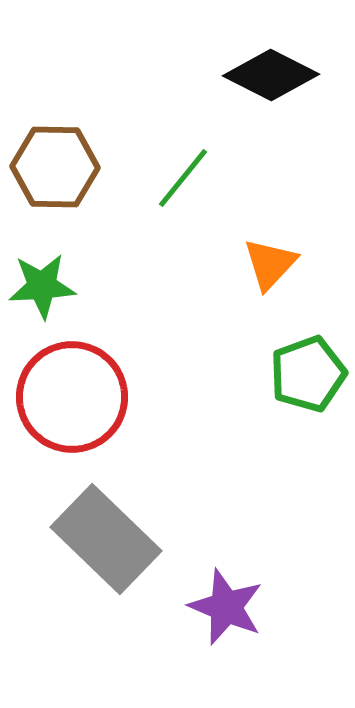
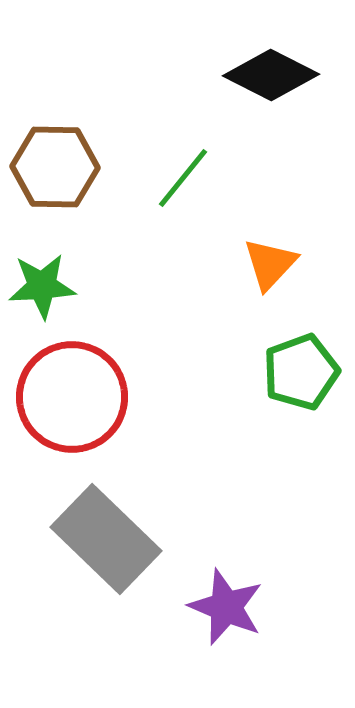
green pentagon: moved 7 px left, 2 px up
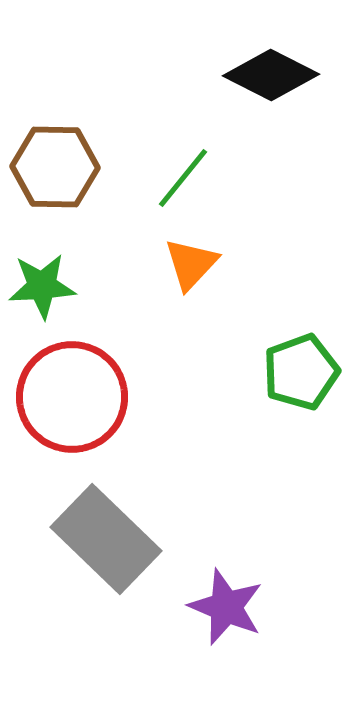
orange triangle: moved 79 px left
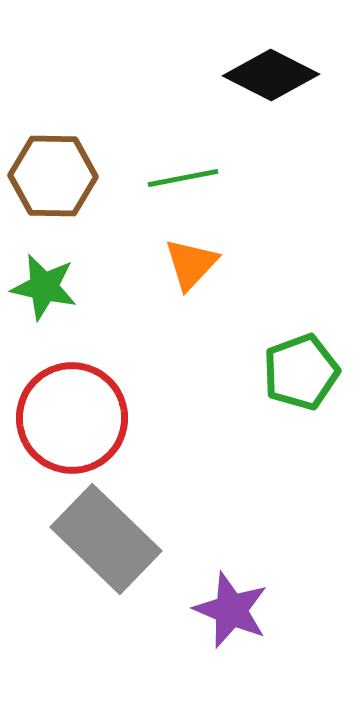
brown hexagon: moved 2 px left, 9 px down
green line: rotated 40 degrees clockwise
green star: moved 2 px right, 1 px down; rotated 16 degrees clockwise
red circle: moved 21 px down
purple star: moved 5 px right, 3 px down
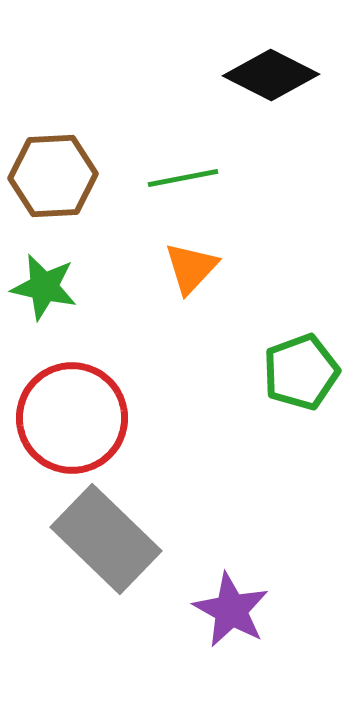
brown hexagon: rotated 4 degrees counterclockwise
orange triangle: moved 4 px down
purple star: rotated 6 degrees clockwise
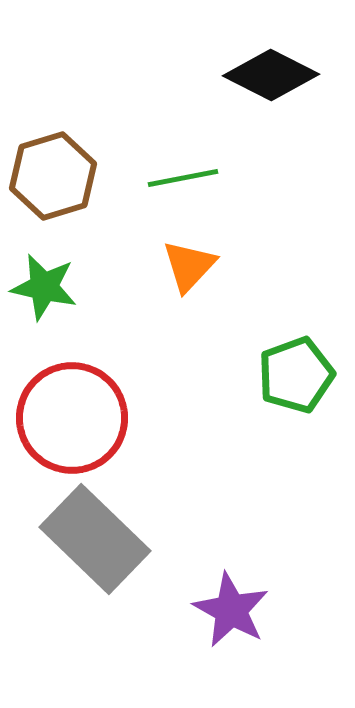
brown hexagon: rotated 14 degrees counterclockwise
orange triangle: moved 2 px left, 2 px up
green pentagon: moved 5 px left, 3 px down
gray rectangle: moved 11 px left
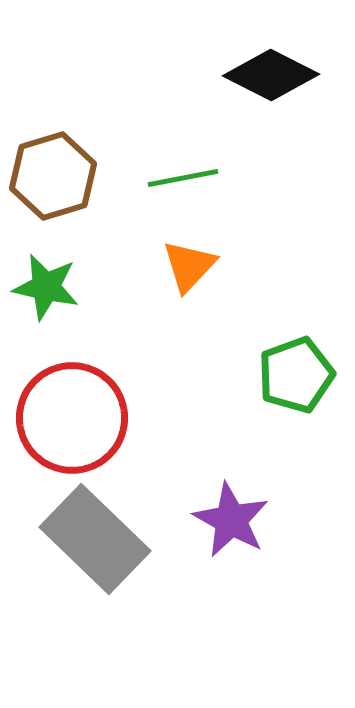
green star: moved 2 px right
purple star: moved 90 px up
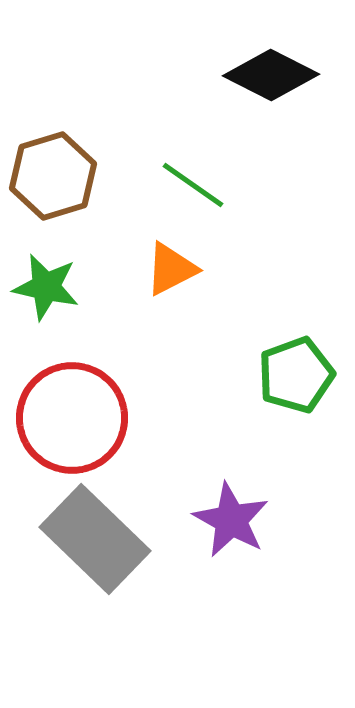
green line: moved 10 px right, 7 px down; rotated 46 degrees clockwise
orange triangle: moved 18 px left, 3 px down; rotated 20 degrees clockwise
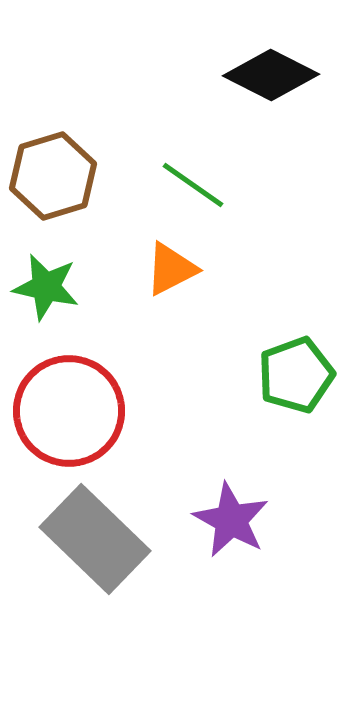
red circle: moved 3 px left, 7 px up
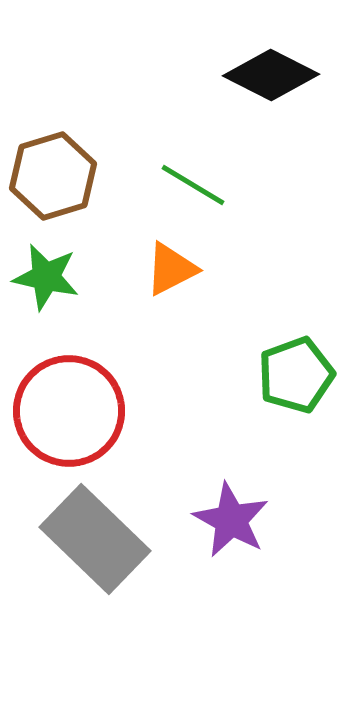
green line: rotated 4 degrees counterclockwise
green star: moved 10 px up
